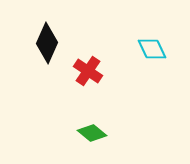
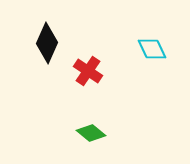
green diamond: moved 1 px left
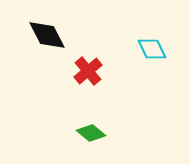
black diamond: moved 8 px up; rotated 51 degrees counterclockwise
red cross: rotated 16 degrees clockwise
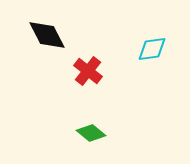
cyan diamond: rotated 72 degrees counterclockwise
red cross: rotated 12 degrees counterclockwise
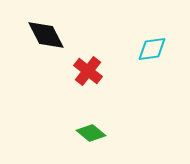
black diamond: moved 1 px left
